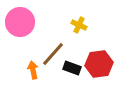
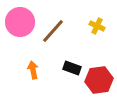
yellow cross: moved 18 px right, 1 px down
brown line: moved 23 px up
red hexagon: moved 16 px down
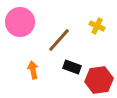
brown line: moved 6 px right, 9 px down
black rectangle: moved 1 px up
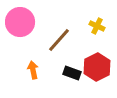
black rectangle: moved 6 px down
red hexagon: moved 2 px left, 13 px up; rotated 20 degrees counterclockwise
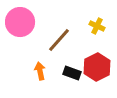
orange arrow: moved 7 px right, 1 px down
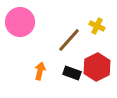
brown line: moved 10 px right
orange arrow: rotated 24 degrees clockwise
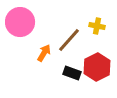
yellow cross: rotated 14 degrees counterclockwise
orange arrow: moved 4 px right, 18 px up; rotated 18 degrees clockwise
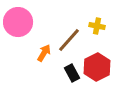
pink circle: moved 2 px left
black rectangle: rotated 42 degrees clockwise
